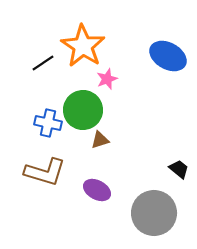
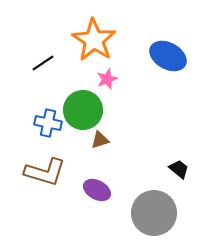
orange star: moved 11 px right, 6 px up
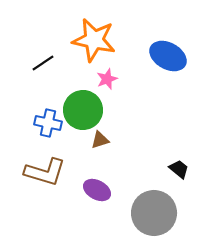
orange star: rotated 21 degrees counterclockwise
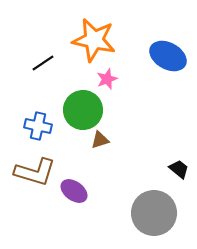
blue cross: moved 10 px left, 3 px down
brown L-shape: moved 10 px left
purple ellipse: moved 23 px left, 1 px down; rotated 8 degrees clockwise
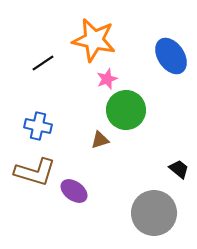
blue ellipse: moved 3 px right; rotated 27 degrees clockwise
green circle: moved 43 px right
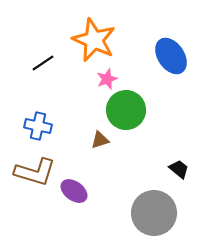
orange star: rotated 12 degrees clockwise
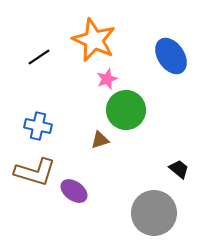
black line: moved 4 px left, 6 px up
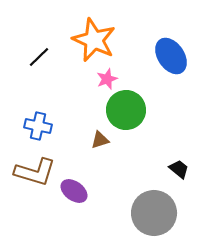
black line: rotated 10 degrees counterclockwise
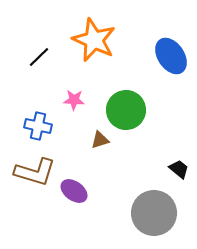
pink star: moved 33 px left, 21 px down; rotated 25 degrees clockwise
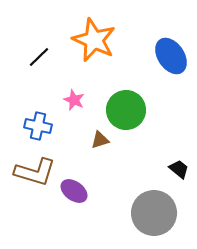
pink star: rotated 20 degrees clockwise
